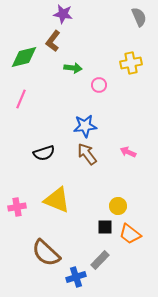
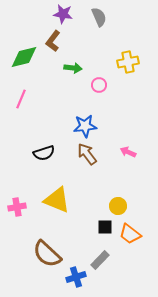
gray semicircle: moved 40 px left
yellow cross: moved 3 px left, 1 px up
brown semicircle: moved 1 px right, 1 px down
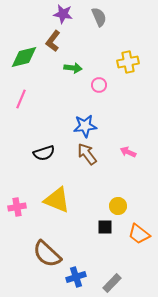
orange trapezoid: moved 9 px right
gray rectangle: moved 12 px right, 23 px down
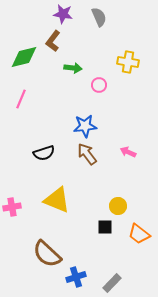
yellow cross: rotated 20 degrees clockwise
pink cross: moved 5 px left
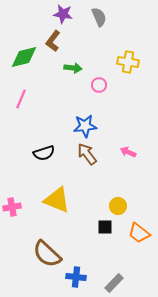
orange trapezoid: moved 1 px up
blue cross: rotated 24 degrees clockwise
gray rectangle: moved 2 px right
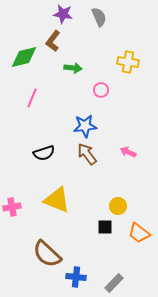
pink circle: moved 2 px right, 5 px down
pink line: moved 11 px right, 1 px up
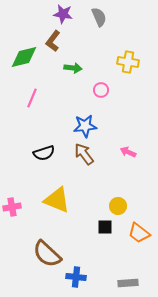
brown arrow: moved 3 px left
gray rectangle: moved 14 px right; rotated 42 degrees clockwise
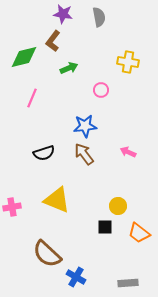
gray semicircle: rotated 12 degrees clockwise
green arrow: moved 4 px left; rotated 30 degrees counterclockwise
blue cross: rotated 24 degrees clockwise
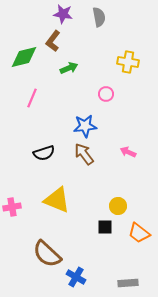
pink circle: moved 5 px right, 4 px down
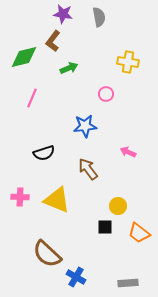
brown arrow: moved 4 px right, 15 px down
pink cross: moved 8 px right, 10 px up; rotated 12 degrees clockwise
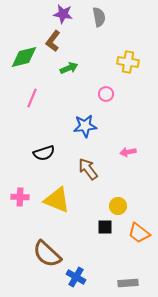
pink arrow: rotated 35 degrees counterclockwise
